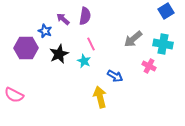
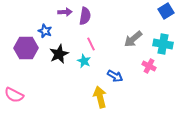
purple arrow: moved 2 px right, 7 px up; rotated 136 degrees clockwise
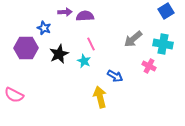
purple semicircle: rotated 102 degrees counterclockwise
blue star: moved 1 px left, 3 px up
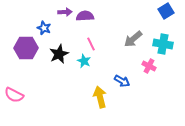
blue arrow: moved 7 px right, 5 px down
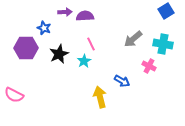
cyan star: rotated 16 degrees clockwise
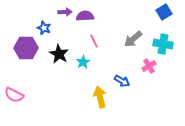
blue square: moved 2 px left, 1 px down
pink line: moved 3 px right, 3 px up
black star: rotated 18 degrees counterclockwise
cyan star: moved 1 px left, 1 px down
pink cross: rotated 32 degrees clockwise
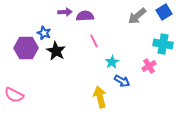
blue star: moved 5 px down
gray arrow: moved 4 px right, 23 px up
black star: moved 3 px left, 3 px up
cyan star: moved 29 px right
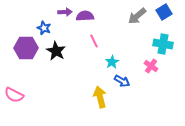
blue star: moved 5 px up
pink cross: moved 2 px right; rotated 24 degrees counterclockwise
